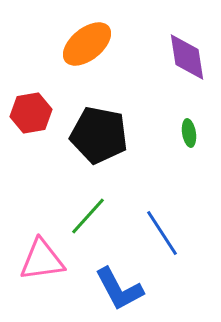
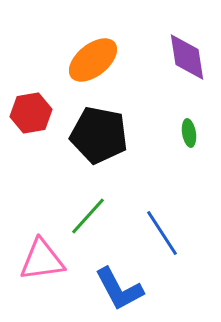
orange ellipse: moved 6 px right, 16 px down
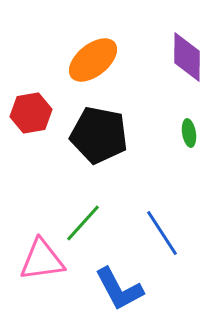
purple diamond: rotated 9 degrees clockwise
green line: moved 5 px left, 7 px down
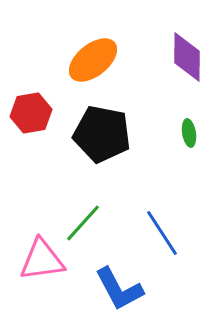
black pentagon: moved 3 px right, 1 px up
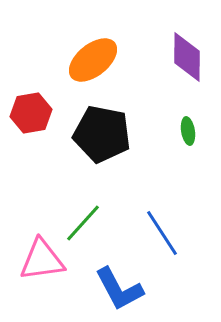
green ellipse: moved 1 px left, 2 px up
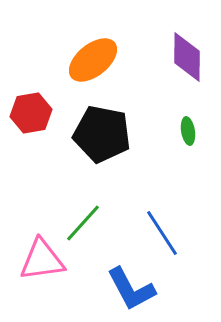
blue L-shape: moved 12 px right
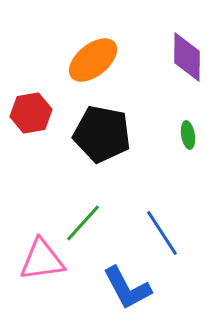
green ellipse: moved 4 px down
blue L-shape: moved 4 px left, 1 px up
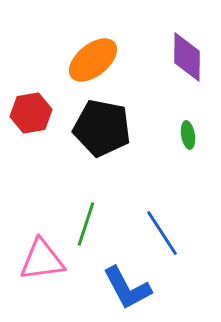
black pentagon: moved 6 px up
green line: moved 3 px right, 1 px down; rotated 24 degrees counterclockwise
